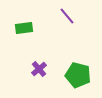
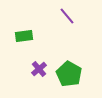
green rectangle: moved 8 px down
green pentagon: moved 9 px left, 1 px up; rotated 15 degrees clockwise
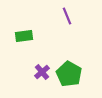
purple line: rotated 18 degrees clockwise
purple cross: moved 3 px right, 3 px down
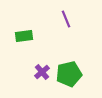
purple line: moved 1 px left, 3 px down
green pentagon: rotated 30 degrees clockwise
